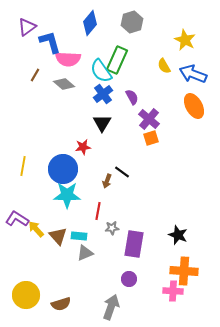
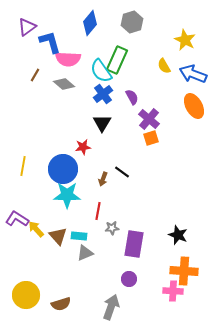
brown arrow: moved 4 px left, 2 px up
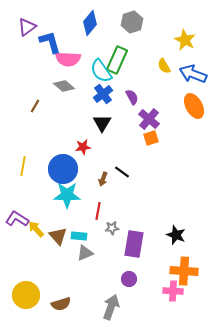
brown line: moved 31 px down
gray diamond: moved 2 px down
black star: moved 2 px left
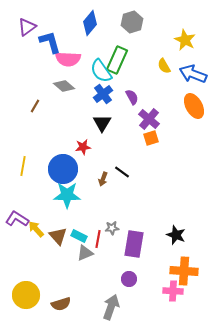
red line: moved 28 px down
cyan rectangle: rotated 21 degrees clockwise
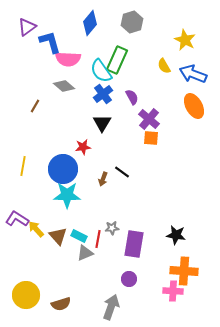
orange square: rotated 21 degrees clockwise
black star: rotated 12 degrees counterclockwise
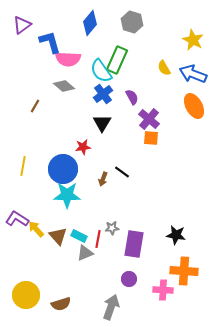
gray hexagon: rotated 25 degrees counterclockwise
purple triangle: moved 5 px left, 2 px up
yellow star: moved 8 px right
yellow semicircle: moved 2 px down
pink cross: moved 10 px left, 1 px up
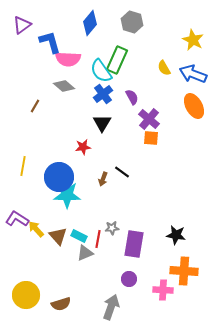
blue circle: moved 4 px left, 8 px down
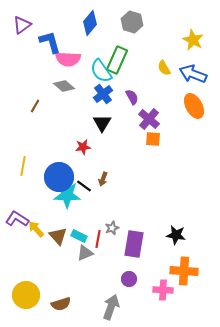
orange square: moved 2 px right, 1 px down
black line: moved 38 px left, 14 px down
gray star: rotated 16 degrees counterclockwise
